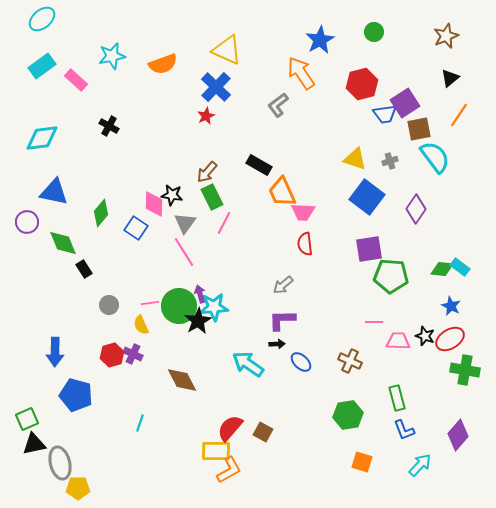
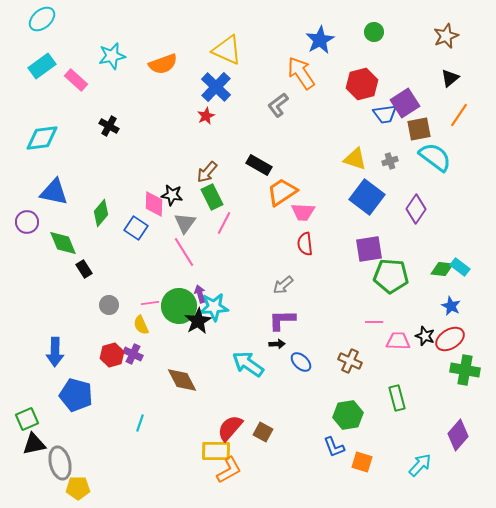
cyan semicircle at (435, 157): rotated 16 degrees counterclockwise
orange trapezoid at (282, 192): rotated 80 degrees clockwise
blue L-shape at (404, 430): moved 70 px left, 17 px down
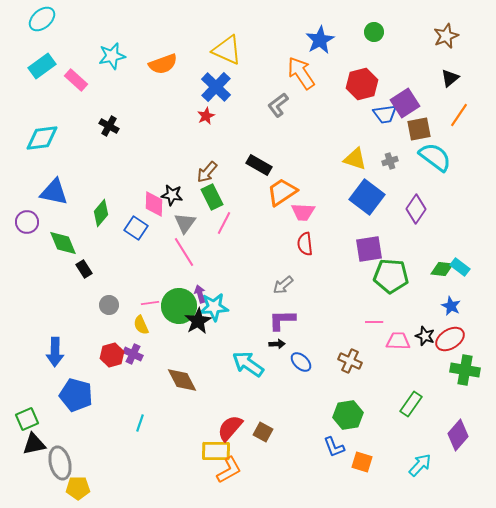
green rectangle at (397, 398): moved 14 px right, 6 px down; rotated 50 degrees clockwise
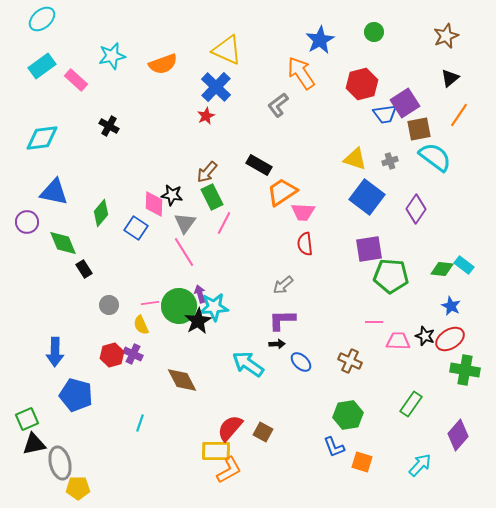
cyan rectangle at (460, 267): moved 4 px right, 2 px up
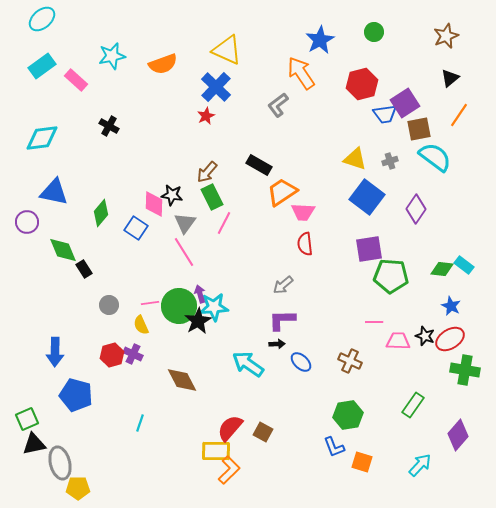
green diamond at (63, 243): moved 7 px down
green rectangle at (411, 404): moved 2 px right, 1 px down
orange L-shape at (229, 470): rotated 16 degrees counterclockwise
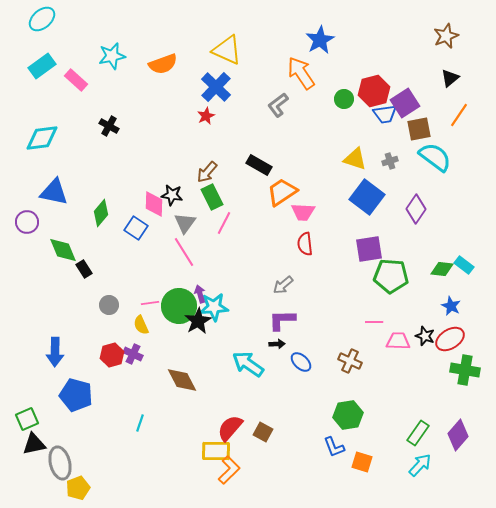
green circle at (374, 32): moved 30 px left, 67 px down
red hexagon at (362, 84): moved 12 px right, 7 px down
green rectangle at (413, 405): moved 5 px right, 28 px down
yellow pentagon at (78, 488): rotated 20 degrees counterclockwise
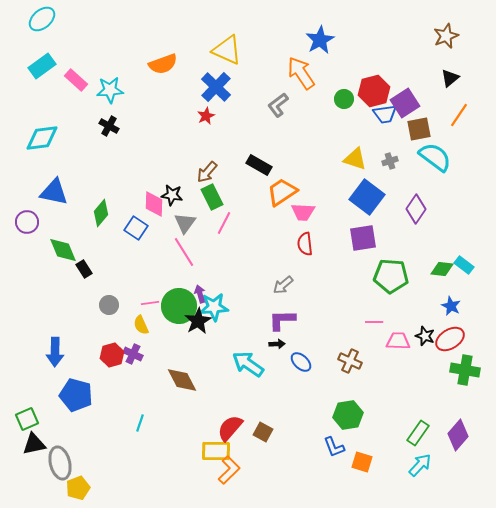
cyan star at (112, 56): moved 2 px left, 34 px down; rotated 8 degrees clockwise
purple square at (369, 249): moved 6 px left, 11 px up
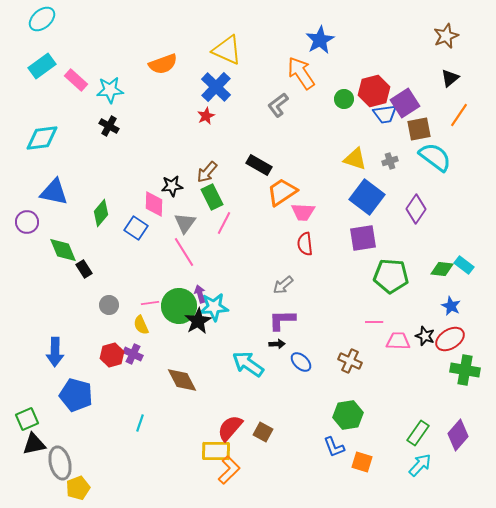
black star at (172, 195): moved 9 px up; rotated 15 degrees counterclockwise
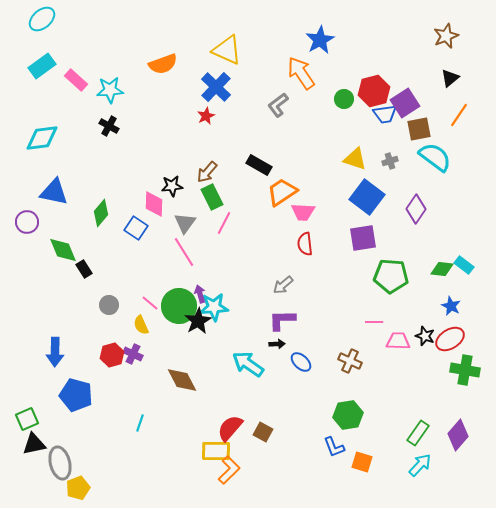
pink line at (150, 303): rotated 48 degrees clockwise
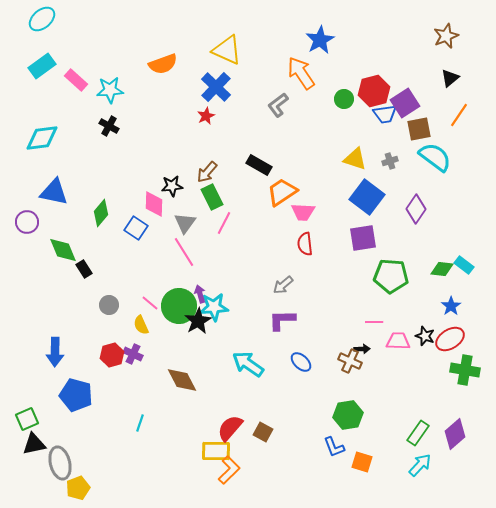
blue star at (451, 306): rotated 12 degrees clockwise
black arrow at (277, 344): moved 85 px right, 5 px down
purple diamond at (458, 435): moved 3 px left, 1 px up; rotated 8 degrees clockwise
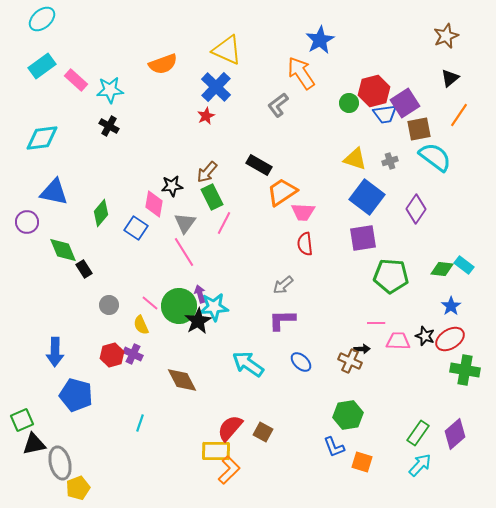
green circle at (344, 99): moved 5 px right, 4 px down
pink diamond at (154, 204): rotated 8 degrees clockwise
pink line at (374, 322): moved 2 px right, 1 px down
green square at (27, 419): moved 5 px left, 1 px down
